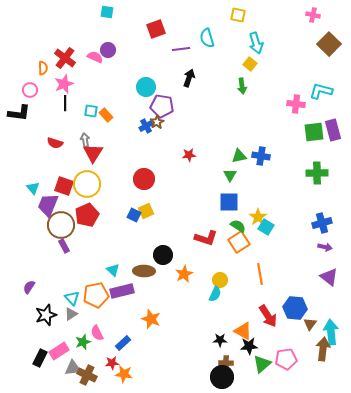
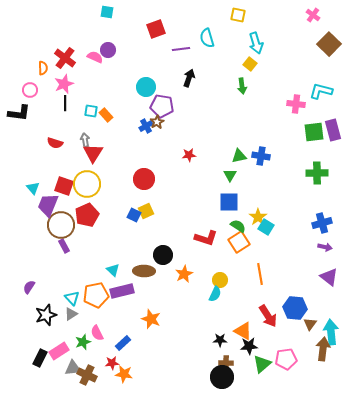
pink cross at (313, 15): rotated 24 degrees clockwise
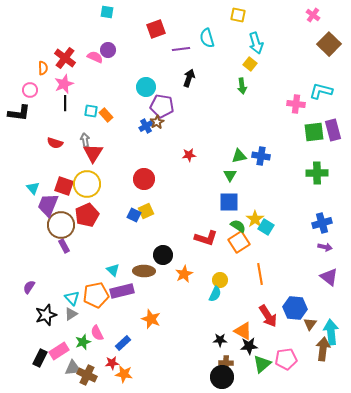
yellow star at (258, 217): moved 3 px left, 2 px down
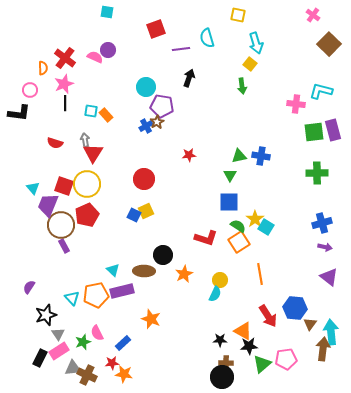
gray triangle at (71, 314): moved 13 px left, 20 px down; rotated 32 degrees counterclockwise
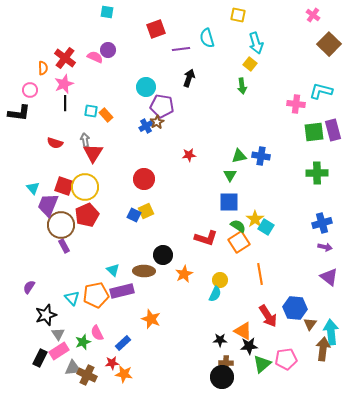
yellow circle at (87, 184): moved 2 px left, 3 px down
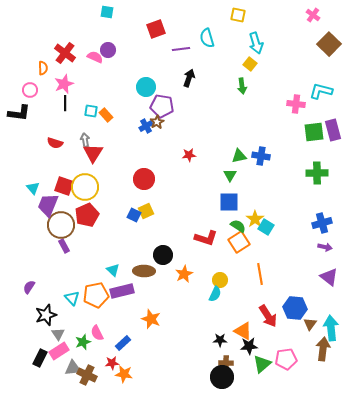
red cross at (65, 58): moved 5 px up
cyan arrow at (331, 332): moved 4 px up
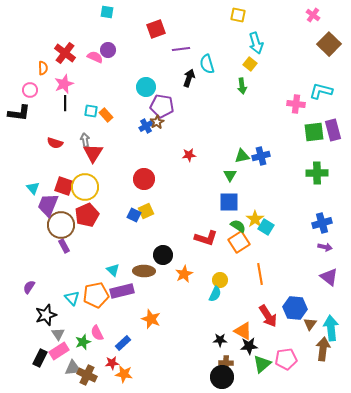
cyan semicircle at (207, 38): moved 26 px down
green triangle at (239, 156): moved 3 px right
blue cross at (261, 156): rotated 24 degrees counterclockwise
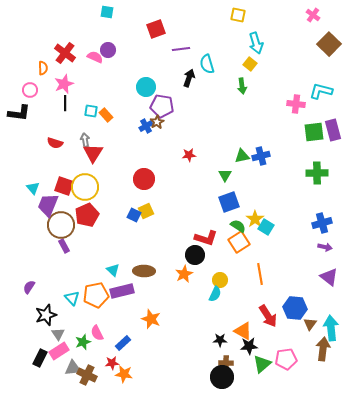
green triangle at (230, 175): moved 5 px left
blue square at (229, 202): rotated 20 degrees counterclockwise
black circle at (163, 255): moved 32 px right
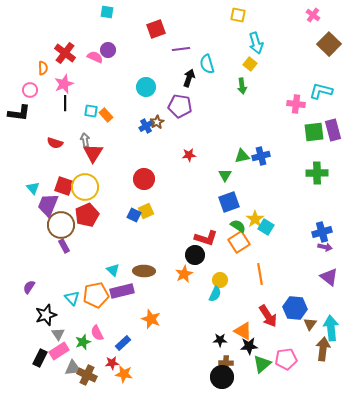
purple pentagon at (162, 106): moved 18 px right
blue cross at (322, 223): moved 9 px down
